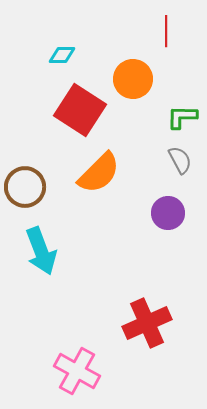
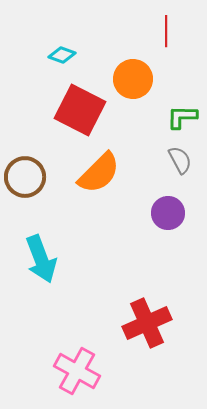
cyan diamond: rotated 20 degrees clockwise
red square: rotated 6 degrees counterclockwise
brown circle: moved 10 px up
cyan arrow: moved 8 px down
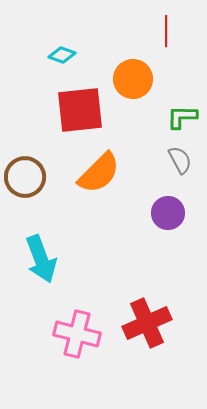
red square: rotated 33 degrees counterclockwise
pink cross: moved 37 px up; rotated 15 degrees counterclockwise
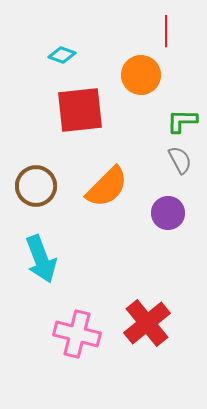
orange circle: moved 8 px right, 4 px up
green L-shape: moved 4 px down
orange semicircle: moved 8 px right, 14 px down
brown circle: moved 11 px right, 9 px down
red cross: rotated 15 degrees counterclockwise
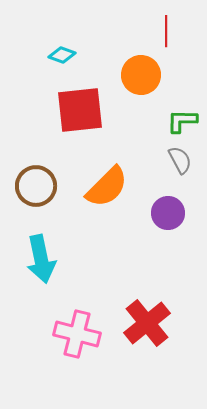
cyan arrow: rotated 9 degrees clockwise
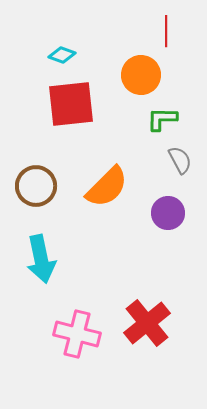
red square: moved 9 px left, 6 px up
green L-shape: moved 20 px left, 2 px up
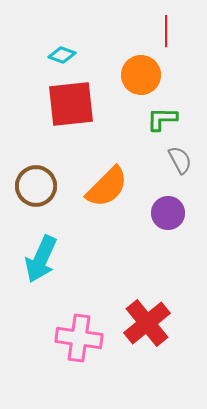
cyan arrow: rotated 36 degrees clockwise
pink cross: moved 2 px right, 4 px down; rotated 6 degrees counterclockwise
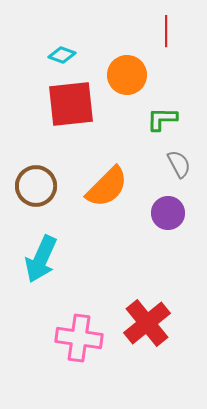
orange circle: moved 14 px left
gray semicircle: moved 1 px left, 4 px down
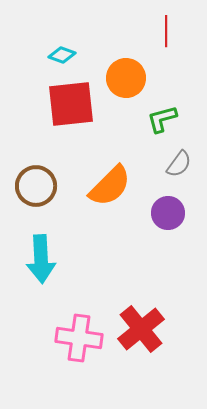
orange circle: moved 1 px left, 3 px down
green L-shape: rotated 16 degrees counterclockwise
gray semicircle: rotated 64 degrees clockwise
orange semicircle: moved 3 px right, 1 px up
cyan arrow: rotated 27 degrees counterclockwise
red cross: moved 6 px left, 6 px down
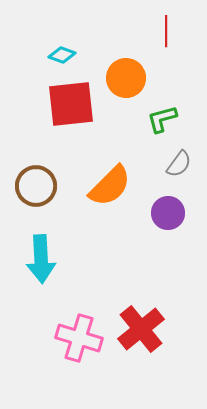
pink cross: rotated 9 degrees clockwise
